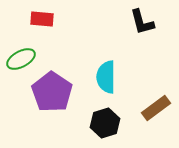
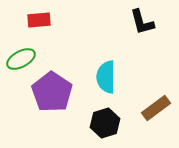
red rectangle: moved 3 px left, 1 px down; rotated 10 degrees counterclockwise
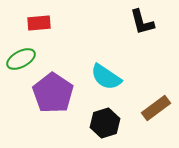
red rectangle: moved 3 px down
cyan semicircle: rotated 56 degrees counterclockwise
purple pentagon: moved 1 px right, 1 px down
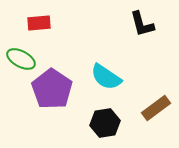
black L-shape: moved 2 px down
green ellipse: rotated 56 degrees clockwise
purple pentagon: moved 1 px left, 4 px up
black hexagon: rotated 8 degrees clockwise
